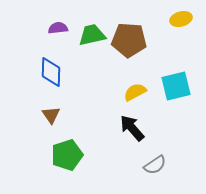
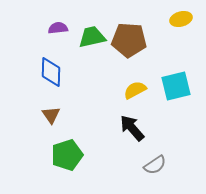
green trapezoid: moved 2 px down
yellow semicircle: moved 2 px up
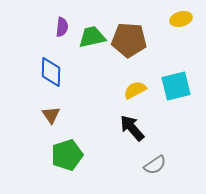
purple semicircle: moved 4 px right, 1 px up; rotated 102 degrees clockwise
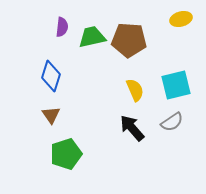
blue diamond: moved 4 px down; rotated 16 degrees clockwise
cyan square: moved 1 px up
yellow semicircle: rotated 95 degrees clockwise
green pentagon: moved 1 px left, 1 px up
gray semicircle: moved 17 px right, 43 px up
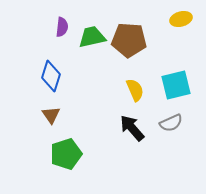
gray semicircle: moved 1 px left, 1 px down; rotated 10 degrees clockwise
